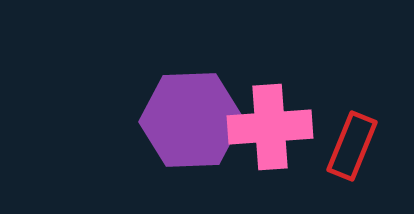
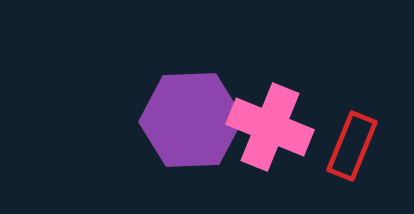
pink cross: rotated 26 degrees clockwise
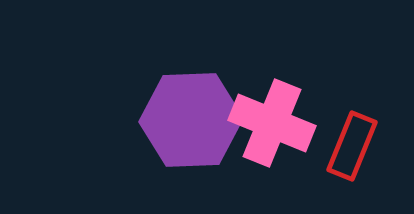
pink cross: moved 2 px right, 4 px up
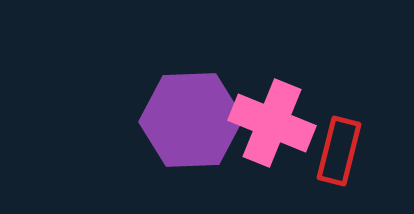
red rectangle: moved 13 px left, 5 px down; rotated 8 degrees counterclockwise
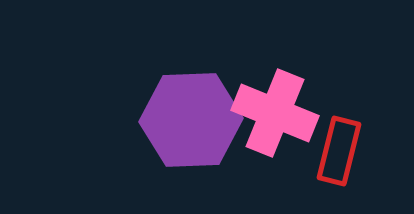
pink cross: moved 3 px right, 10 px up
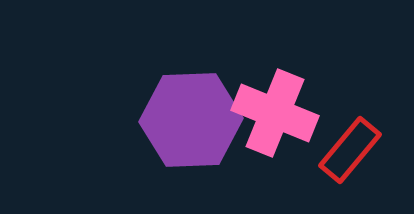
red rectangle: moved 11 px right, 1 px up; rotated 26 degrees clockwise
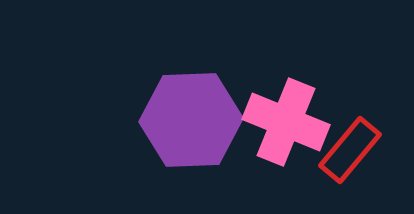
pink cross: moved 11 px right, 9 px down
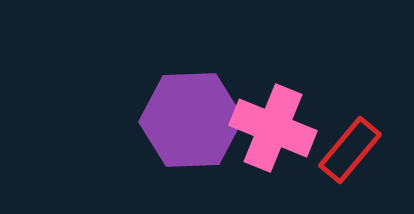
pink cross: moved 13 px left, 6 px down
